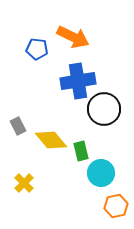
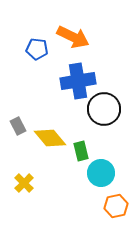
yellow diamond: moved 1 px left, 2 px up
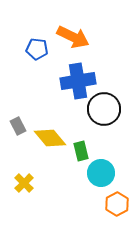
orange hexagon: moved 1 px right, 2 px up; rotated 15 degrees counterclockwise
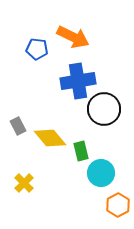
orange hexagon: moved 1 px right, 1 px down
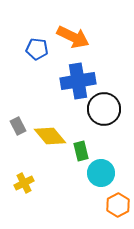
yellow diamond: moved 2 px up
yellow cross: rotated 18 degrees clockwise
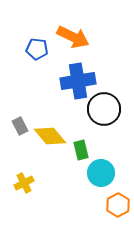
gray rectangle: moved 2 px right
green rectangle: moved 1 px up
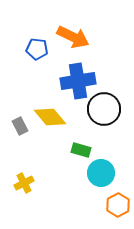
yellow diamond: moved 19 px up
green rectangle: rotated 60 degrees counterclockwise
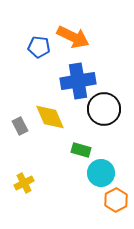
blue pentagon: moved 2 px right, 2 px up
yellow diamond: rotated 16 degrees clockwise
orange hexagon: moved 2 px left, 5 px up
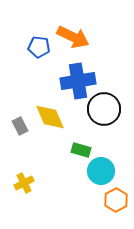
cyan circle: moved 2 px up
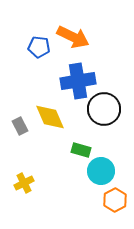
orange hexagon: moved 1 px left
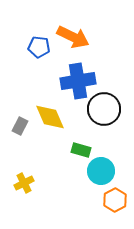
gray rectangle: rotated 54 degrees clockwise
